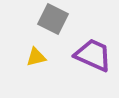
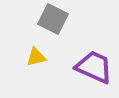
purple trapezoid: moved 1 px right, 12 px down
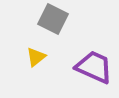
yellow triangle: rotated 25 degrees counterclockwise
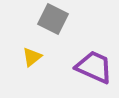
yellow triangle: moved 4 px left
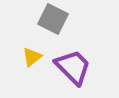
purple trapezoid: moved 21 px left; rotated 21 degrees clockwise
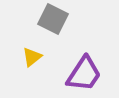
purple trapezoid: moved 11 px right, 7 px down; rotated 78 degrees clockwise
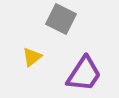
gray square: moved 8 px right
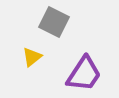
gray square: moved 7 px left, 3 px down
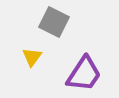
yellow triangle: rotated 15 degrees counterclockwise
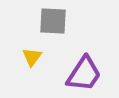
gray square: moved 1 px left, 1 px up; rotated 24 degrees counterclockwise
